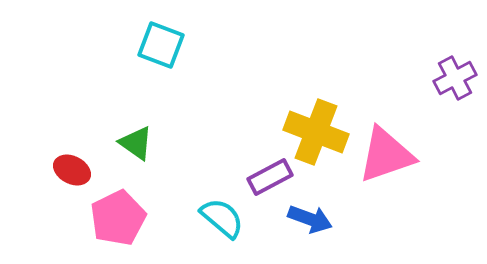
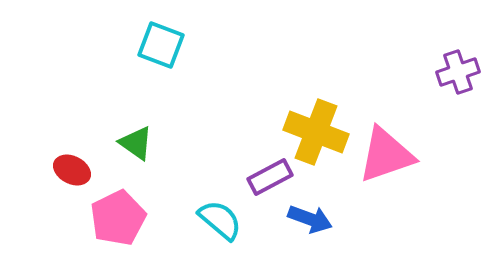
purple cross: moved 3 px right, 6 px up; rotated 9 degrees clockwise
cyan semicircle: moved 2 px left, 2 px down
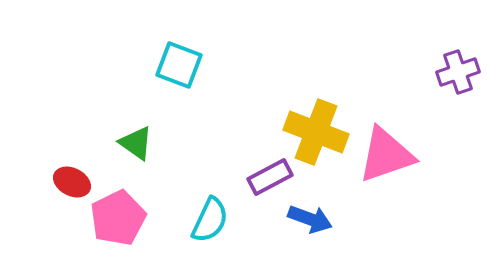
cyan square: moved 18 px right, 20 px down
red ellipse: moved 12 px down
cyan semicircle: moved 10 px left; rotated 75 degrees clockwise
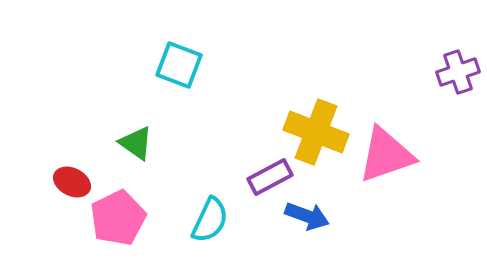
blue arrow: moved 3 px left, 3 px up
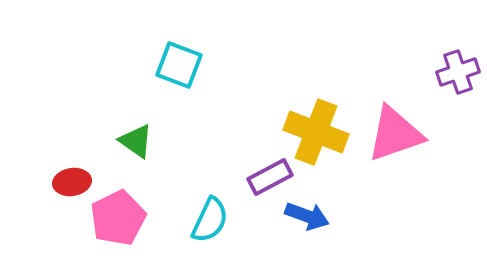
green triangle: moved 2 px up
pink triangle: moved 9 px right, 21 px up
red ellipse: rotated 36 degrees counterclockwise
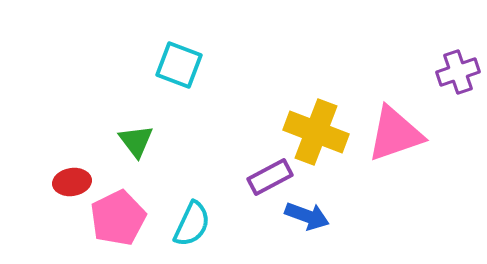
green triangle: rotated 18 degrees clockwise
cyan semicircle: moved 18 px left, 4 px down
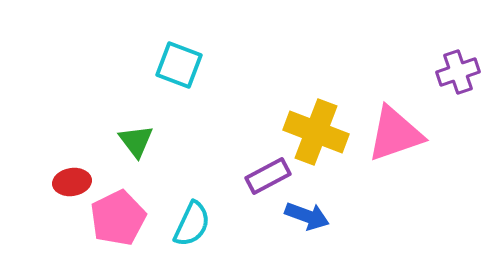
purple rectangle: moved 2 px left, 1 px up
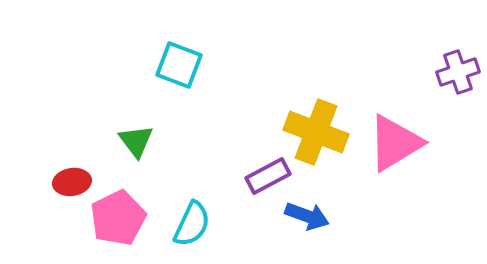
pink triangle: moved 9 px down; rotated 12 degrees counterclockwise
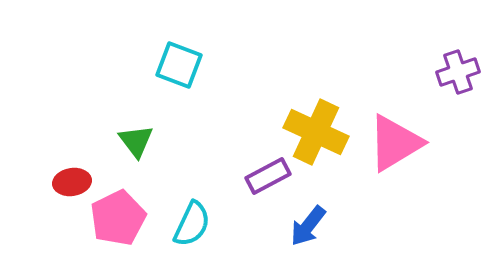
yellow cross: rotated 4 degrees clockwise
blue arrow: moved 1 px right, 10 px down; rotated 108 degrees clockwise
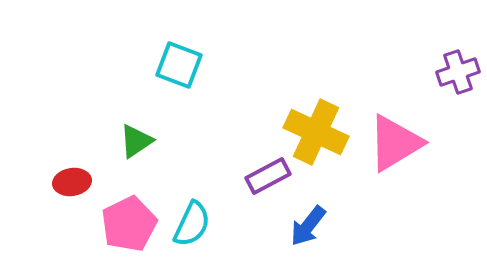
green triangle: rotated 33 degrees clockwise
pink pentagon: moved 11 px right, 6 px down
